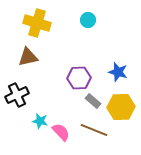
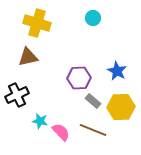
cyan circle: moved 5 px right, 2 px up
blue star: moved 1 px left, 1 px up; rotated 12 degrees clockwise
brown line: moved 1 px left
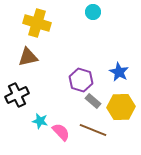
cyan circle: moved 6 px up
blue star: moved 2 px right, 1 px down
purple hexagon: moved 2 px right, 2 px down; rotated 20 degrees clockwise
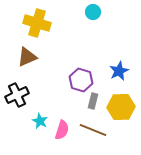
brown triangle: moved 1 px left; rotated 10 degrees counterclockwise
blue star: moved 1 px up; rotated 18 degrees clockwise
gray rectangle: rotated 63 degrees clockwise
cyan star: rotated 14 degrees clockwise
pink semicircle: moved 1 px right, 2 px up; rotated 60 degrees clockwise
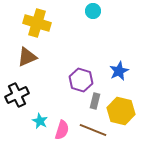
cyan circle: moved 1 px up
gray rectangle: moved 2 px right
yellow hexagon: moved 4 px down; rotated 16 degrees clockwise
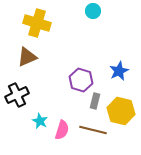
brown line: rotated 8 degrees counterclockwise
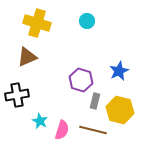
cyan circle: moved 6 px left, 10 px down
black cross: rotated 15 degrees clockwise
yellow hexagon: moved 1 px left, 1 px up
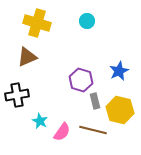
gray rectangle: rotated 28 degrees counterclockwise
pink semicircle: moved 2 px down; rotated 18 degrees clockwise
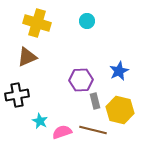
purple hexagon: rotated 20 degrees counterclockwise
pink semicircle: rotated 144 degrees counterclockwise
